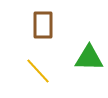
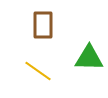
yellow line: rotated 12 degrees counterclockwise
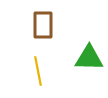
yellow line: rotated 44 degrees clockwise
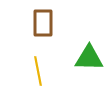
brown rectangle: moved 2 px up
